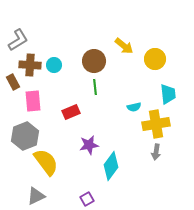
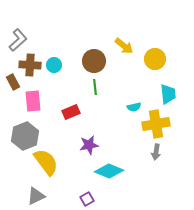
gray L-shape: rotated 10 degrees counterclockwise
cyan diamond: moved 2 px left, 5 px down; rotated 76 degrees clockwise
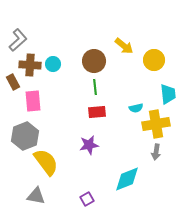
yellow circle: moved 1 px left, 1 px down
cyan circle: moved 1 px left, 1 px up
cyan semicircle: moved 2 px right, 1 px down
red rectangle: moved 26 px right; rotated 18 degrees clockwise
cyan diamond: moved 18 px right, 8 px down; rotated 44 degrees counterclockwise
gray triangle: rotated 36 degrees clockwise
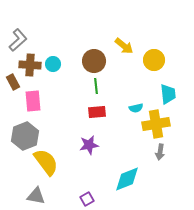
green line: moved 1 px right, 1 px up
gray arrow: moved 4 px right
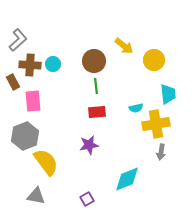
gray arrow: moved 1 px right
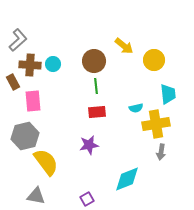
gray hexagon: rotated 8 degrees clockwise
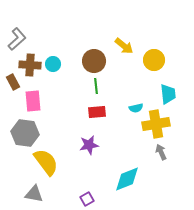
gray L-shape: moved 1 px left, 1 px up
gray hexagon: moved 3 px up; rotated 20 degrees clockwise
gray arrow: rotated 147 degrees clockwise
gray triangle: moved 2 px left, 2 px up
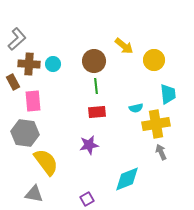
brown cross: moved 1 px left, 1 px up
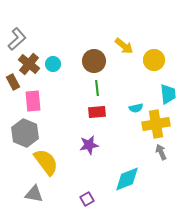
brown cross: rotated 35 degrees clockwise
green line: moved 1 px right, 2 px down
gray hexagon: rotated 16 degrees clockwise
